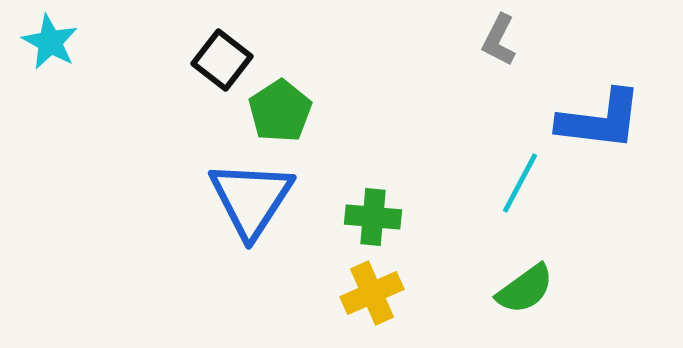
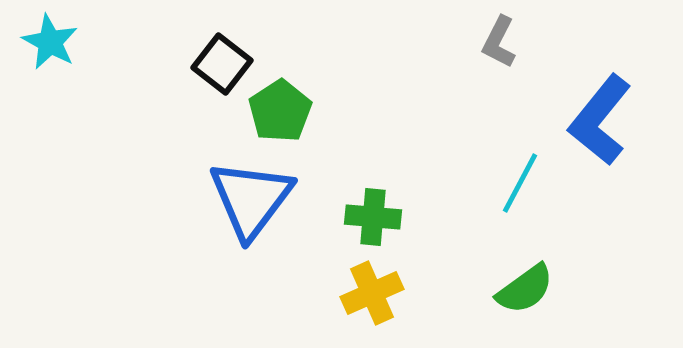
gray L-shape: moved 2 px down
black square: moved 4 px down
blue L-shape: rotated 122 degrees clockwise
blue triangle: rotated 4 degrees clockwise
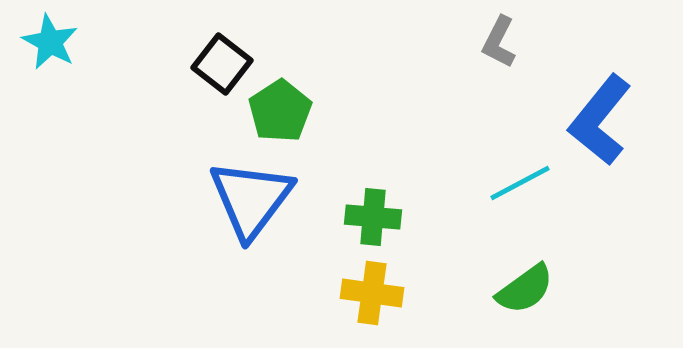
cyan line: rotated 34 degrees clockwise
yellow cross: rotated 32 degrees clockwise
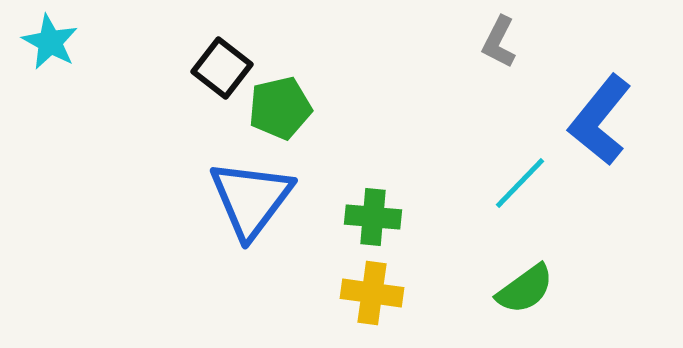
black square: moved 4 px down
green pentagon: moved 3 px up; rotated 20 degrees clockwise
cyan line: rotated 18 degrees counterclockwise
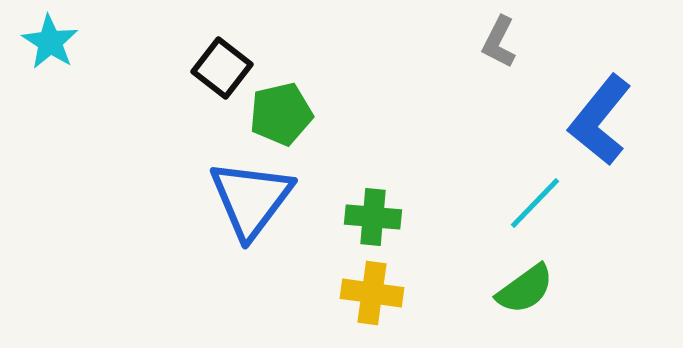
cyan star: rotated 4 degrees clockwise
green pentagon: moved 1 px right, 6 px down
cyan line: moved 15 px right, 20 px down
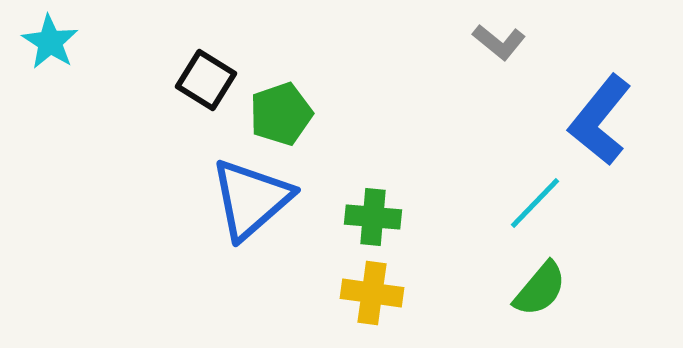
gray L-shape: rotated 78 degrees counterclockwise
black square: moved 16 px left, 12 px down; rotated 6 degrees counterclockwise
green pentagon: rotated 6 degrees counterclockwise
blue triangle: rotated 12 degrees clockwise
green semicircle: moved 15 px right; rotated 14 degrees counterclockwise
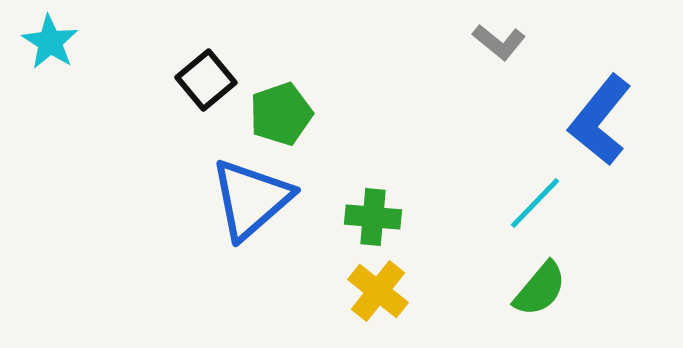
black square: rotated 18 degrees clockwise
yellow cross: moved 6 px right, 2 px up; rotated 30 degrees clockwise
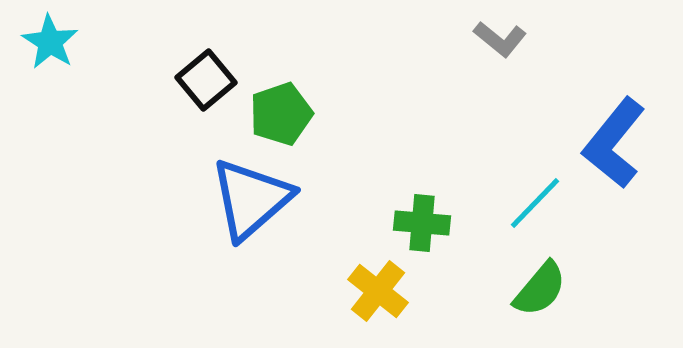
gray L-shape: moved 1 px right, 3 px up
blue L-shape: moved 14 px right, 23 px down
green cross: moved 49 px right, 6 px down
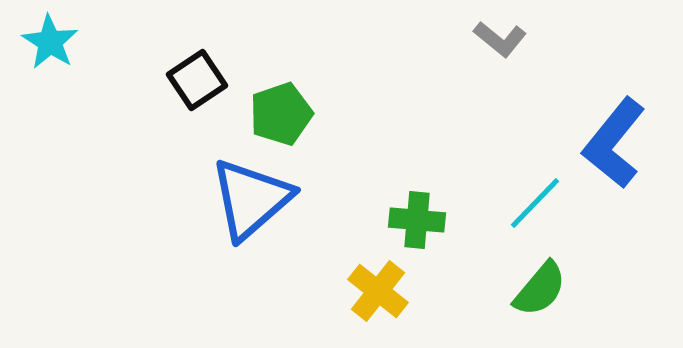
black square: moved 9 px left; rotated 6 degrees clockwise
green cross: moved 5 px left, 3 px up
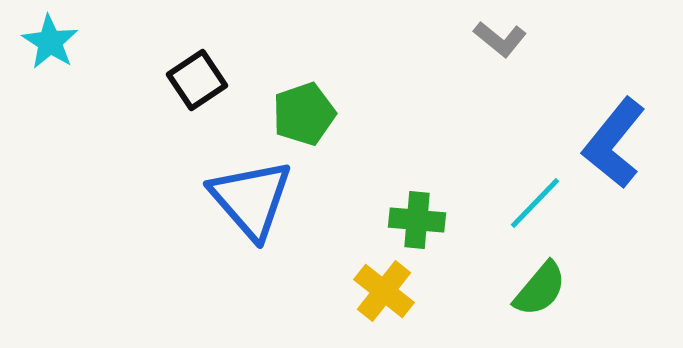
green pentagon: moved 23 px right
blue triangle: rotated 30 degrees counterclockwise
yellow cross: moved 6 px right
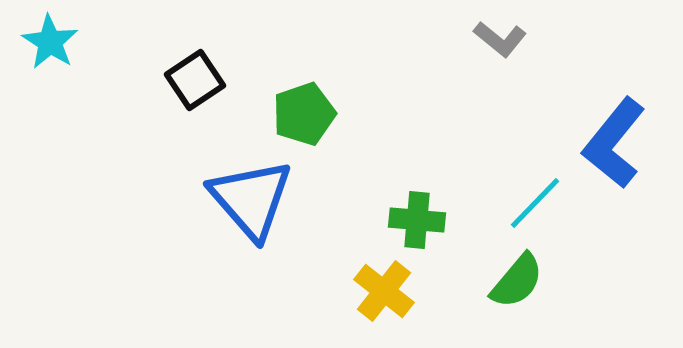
black square: moved 2 px left
green semicircle: moved 23 px left, 8 px up
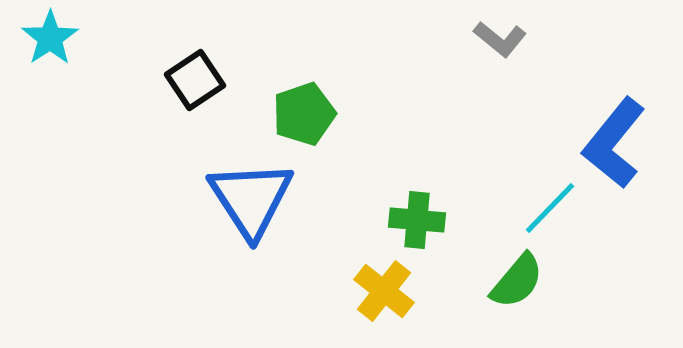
cyan star: moved 4 px up; rotated 6 degrees clockwise
blue triangle: rotated 8 degrees clockwise
cyan line: moved 15 px right, 5 px down
